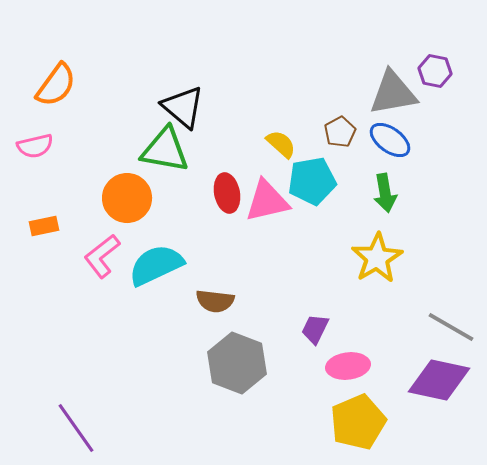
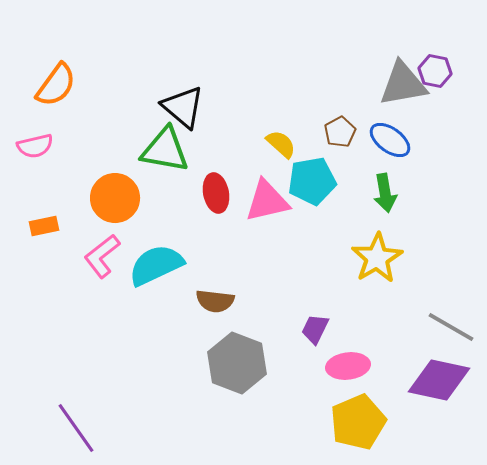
gray triangle: moved 10 px right, 9 px up
red ellipse: moved 11 px left
orange circle: moved 12 px left
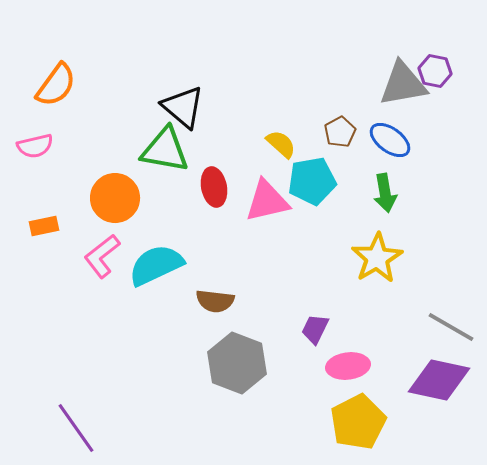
red ellipse: moved 2 px left, 6 px up
yellow pentagon: rotated 4 degrees counterclockwise
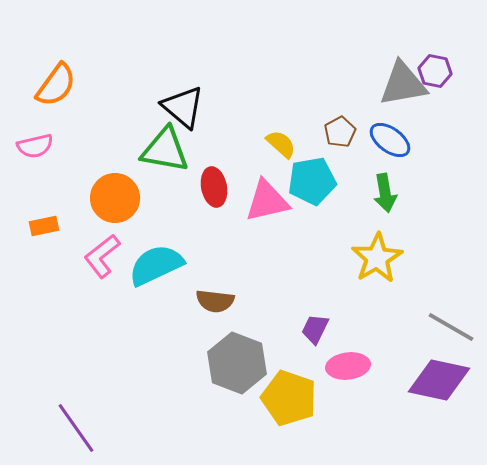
yellow pentagon: moved 69 px left, 24 px up; rotated 26 degrees counterclockwise
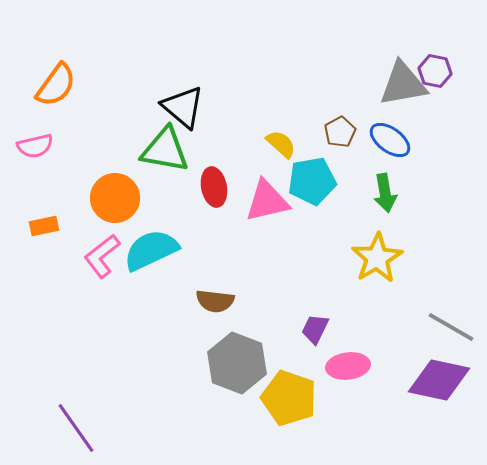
cyan semicircle: moved 5 px left, 15 px up
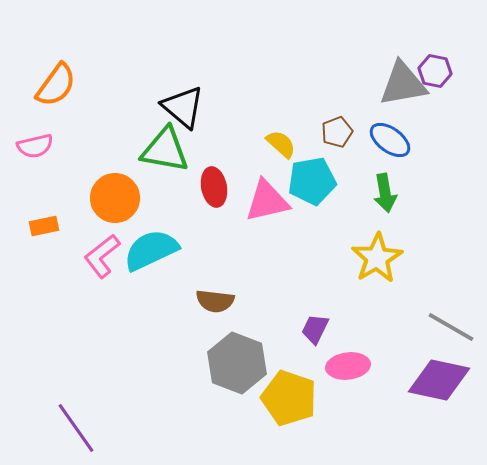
brown pentagon: moved 3 px left; rotated 8 degrees clockwise
